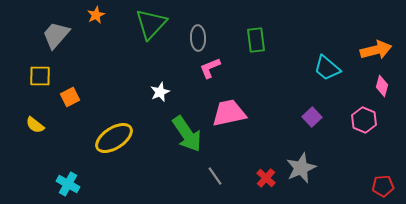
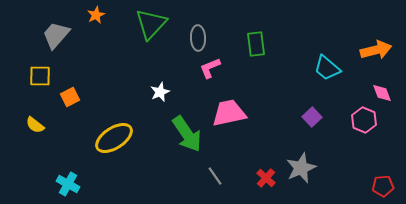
green rectangle: moved 4 px down
pink diamond: moved 7 px down; rotated 35 degrees counterclockwise
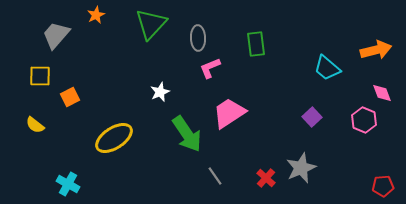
pink trapezoid: rotated 21 degrees counterclockwise
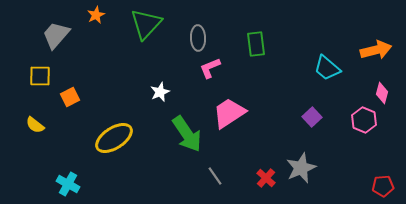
green triangle: moved 5 px left
pink diamond: rotated 35 degrees clockwise
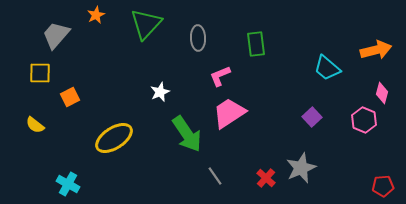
pink L-shape: moved 10 px right, 8 px down
yellow square: moved 3 px up
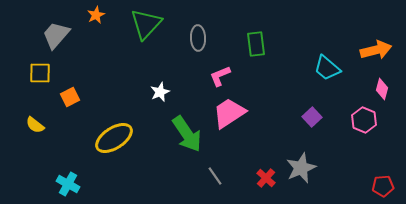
pink diamond: moved 4 px up
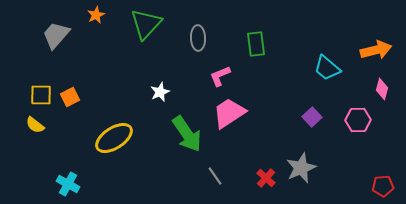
yellow square: moved 1 px right, 22 px down
pink hexagon: moved 6 px left; rotated 25 degrees counterclockwise
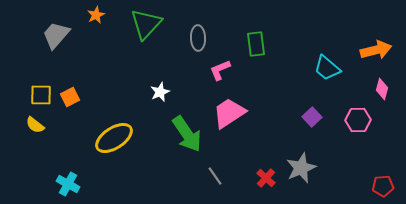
pink L-shape: moved 6 px up
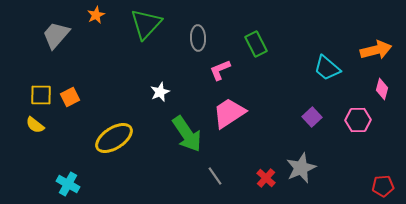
green rectangle: rotated 20 degrees counterclockwise
